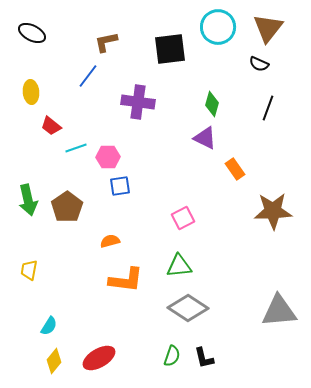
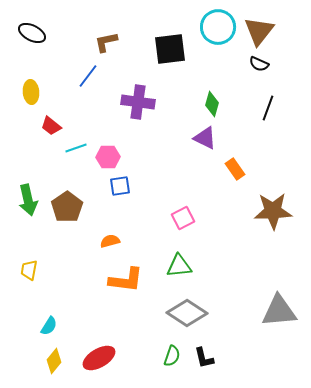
brown triangle: moved 9 px left, 3 px down
gray diamond: moved 1 px left, 5 px down
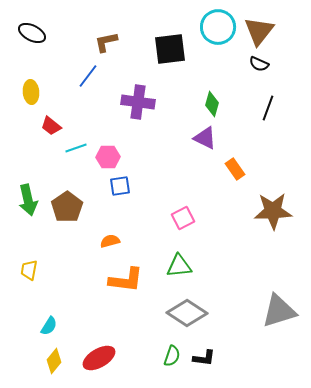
gray triangle: rotated 12 degrees counterclockwise
black L-shape: rotated 70 degrees counterclockwise
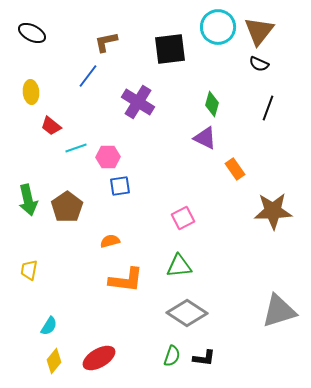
purple cross: rotated 24 degrees clockwise
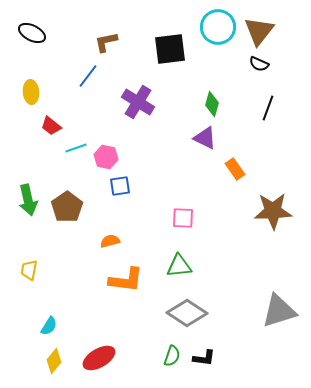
pink hexagon: moved 2 px left; rotated 15 degrees clockwise
pink square: rotated 30 degrees clockwise
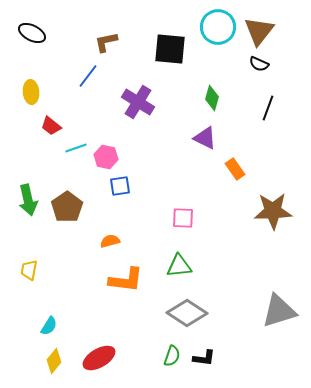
black square: rotated 12 degrees clockwise
green diamond: moved 6 px up
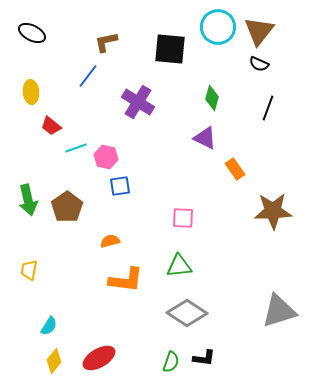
green semicircle: moved 1 px left, 6 px down
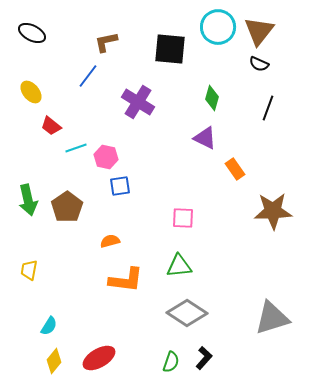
yellow ellipse: rotated 35 degrees counterclockwise
gray triangle: moved 7 px left, 7 px down
black L-shape: rotated 55 degrees counterclockwise
